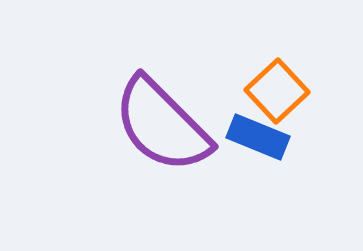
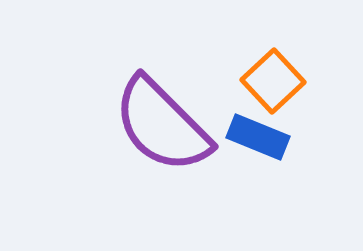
orange square: moved 4 px left, 10 px up
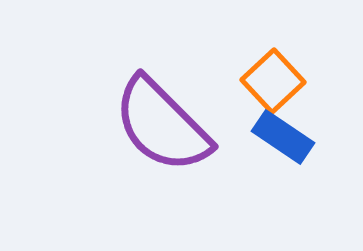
blue rectangle: moved 25 px right; rotated 12 degrees clockwise
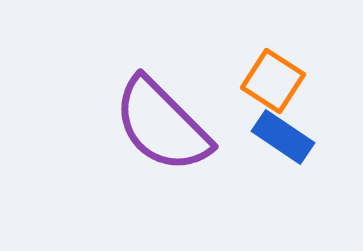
orange square: rotated 14 degrees counterclockwise
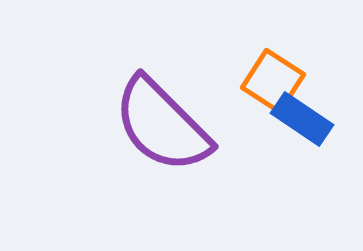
blue rectangle: moved 19 px right, 18 px up
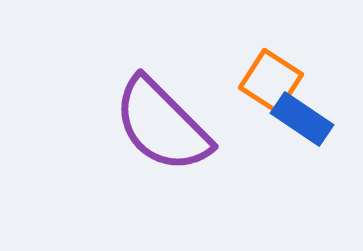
orange square: moved 2 px left
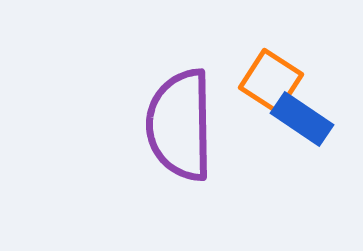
purple semicircle: moved 18 px right; rotated 44 degrees clockwise
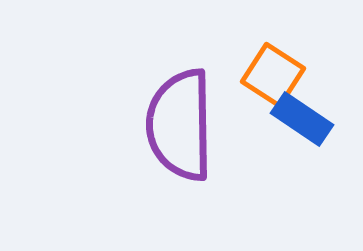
orange square: moved 2 px right, 6 px up
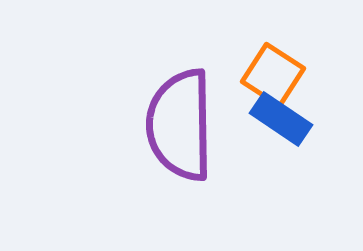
blue rectangle: moved 21 px left
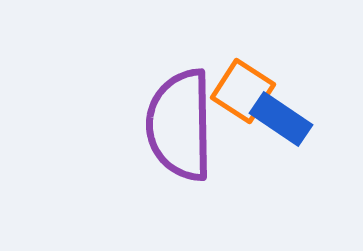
orange square: moved 30 px left, 16 px down
